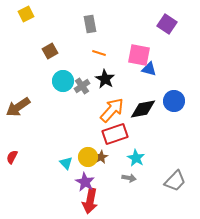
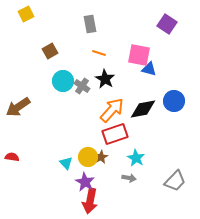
gray cross: rotated 21 degrees counterclockwise
red semicircle: rotated 72 degrees clockwise
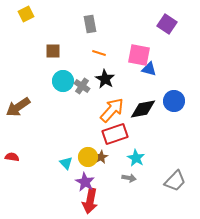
brown square: moved 3 px right; rotated 28 degrees clockwise
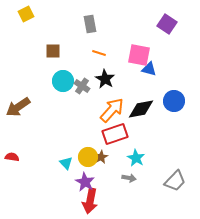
black diamond: moved 2 px left
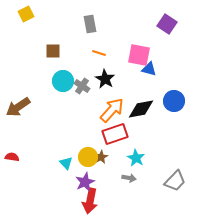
purple star: rotated 18 degrees clockwise
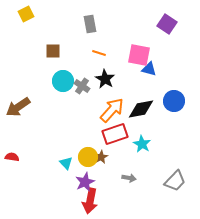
cyan star: moved 6 px right, 14 px up
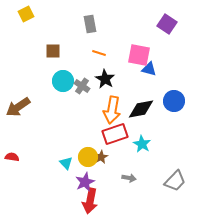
orange arrow: rotated 148 degrees clockwise
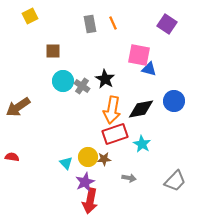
yellow square: moved 4 px right, 2 px down
orange line: moved 14 px right, 30 px up; rotated 48 degrees clockwise
brown star: moved 3 px right, 2 px down; rotated 24 degrees clockwise
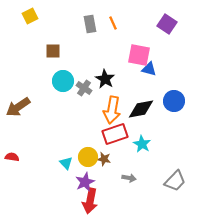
gray cross: moved 2 px right, 2 px down
brown star: rotated 16 degrees clockwise
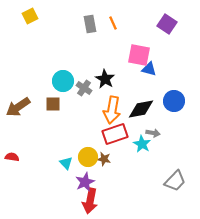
brown square: moved 53 px down
gray arrow: moved 24 px right, 45 px up
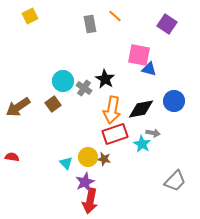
orange line: moved 2 px right, 7 px up; rotated 24 degrees counterclockwise
brown square: rotated 35 degrees counterclockwise
